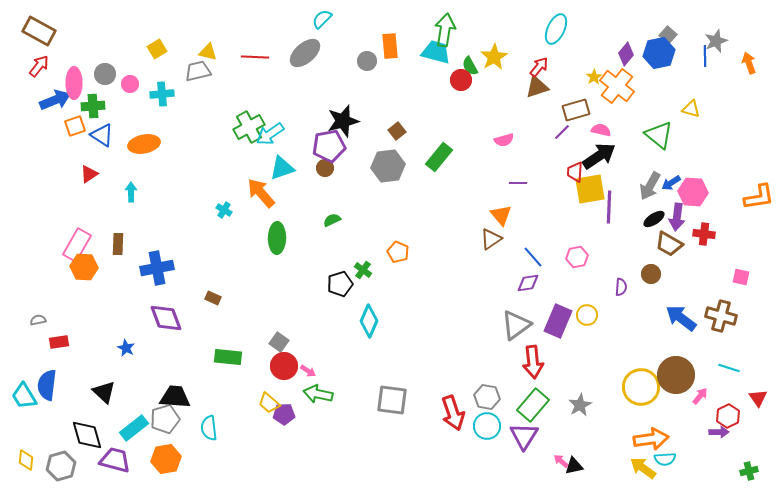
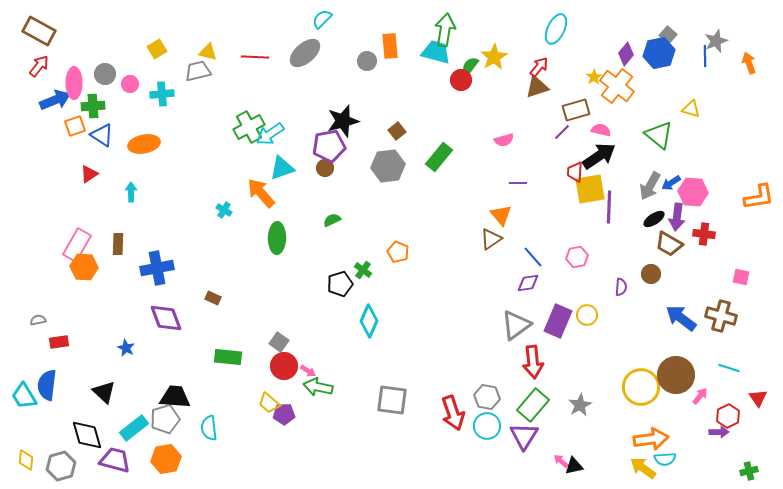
green semicircle at (470, 66): rotated 66 degrees clockwise
green arrow at (318, 394): moved 7 px up
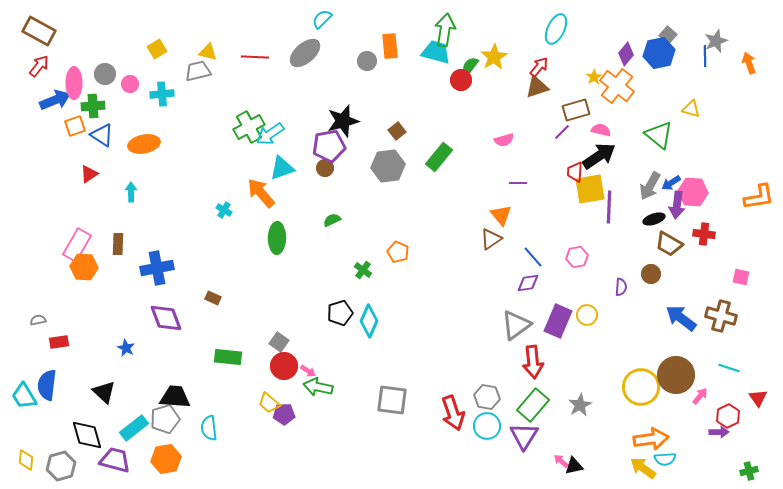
purple arrow at (677, 217): moved 12 px up
black ellipse at (654, 219): rotated 15 degrees clockwise
black pentagon at (340, 284): moved 29 px down
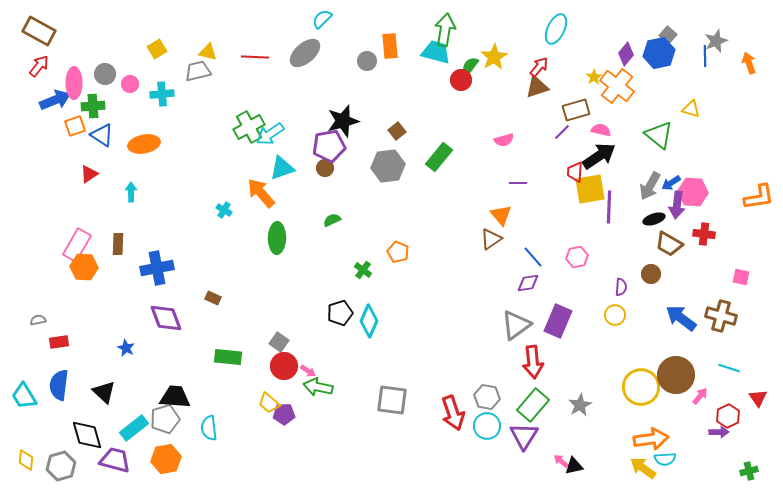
yellow circle at (587, 315): moved 28 px right
blue semicircle at (47, 385): moved 12 px right
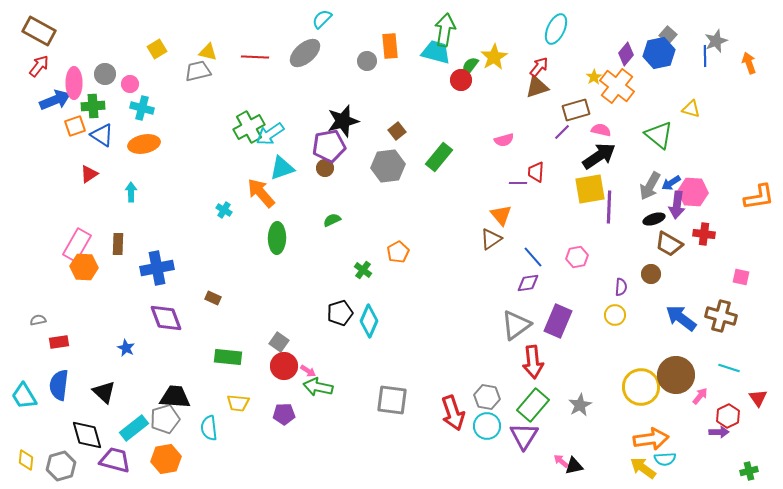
cyan cross at (162, 94): moved 20 px left, 14 px down; rotated 20 degrees clockwise
red trapezoid at (575, 172): moved 39 px left
orange pentagon at (398, 252): rotated 20 degrees clockwise
yellow trapezoid at (269, 403): moved 31 px left; rotated 35 degrees counterclockwise
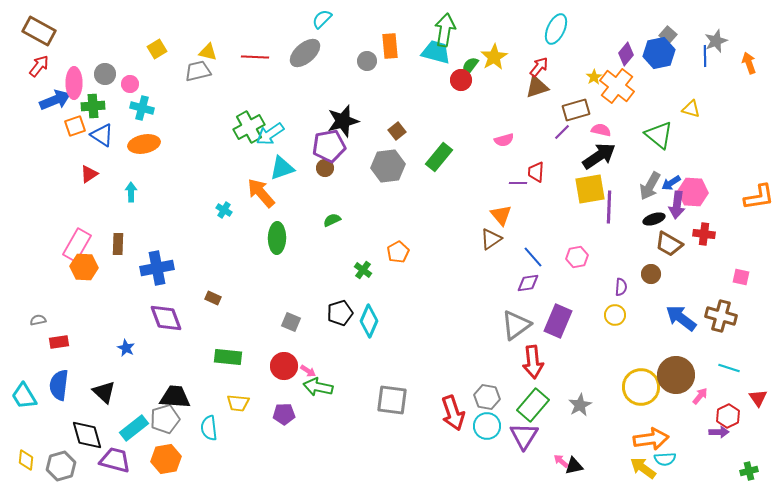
gray square at (279, 342): moved 12 px right, 20 px up; rotated 12 degrees counterclockwise
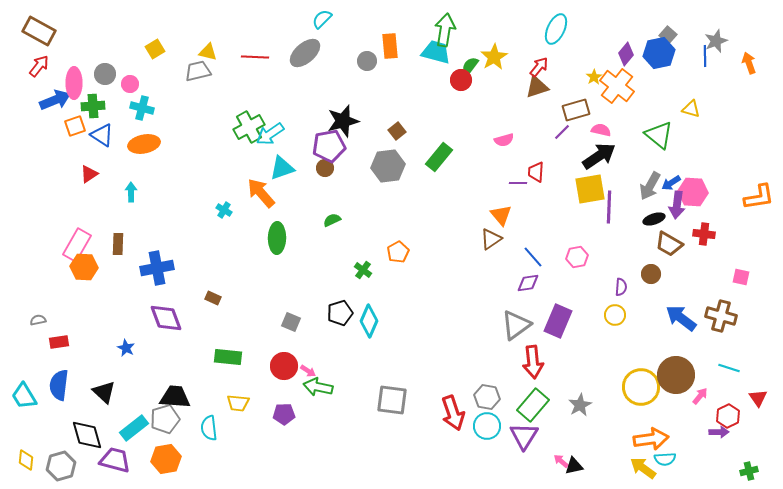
yellow square at (157, 49): moved 2 px left
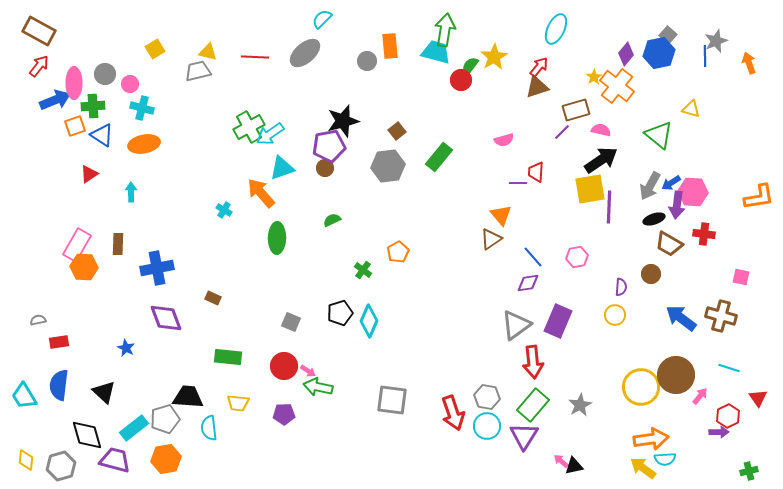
black arrow at (599, 156): moved 2 px right, 4 px down
black trapezoid at (175, 397): moved 13 px right
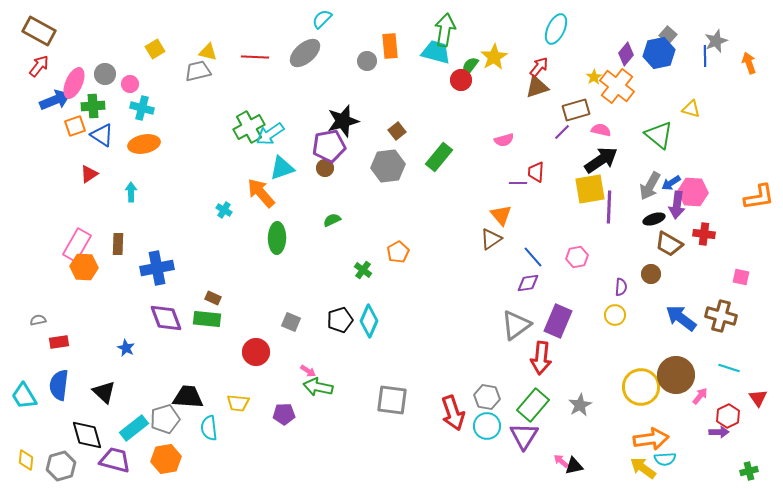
pink ellipse at (74, 83): rotated 24 degrees clockwise
black pentagon at (340, 313): moved 7 px down
green rectangle at (228, 357): moved 21 px left, 38 px up
red arrow at (533, 362): moved 8 px right, 4 px up; rotated 12 degrees clockwise
red circle at (284, 366): moved 28 px left, 14 px up
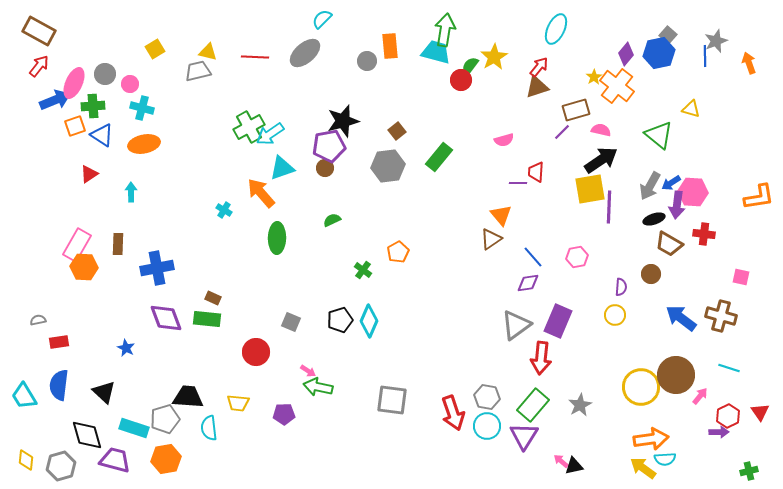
red triangle at (758, 398): moved 2 px right, 14 px down
cyan rectangle at (134, 428): rotated 56 degrees clockwise
